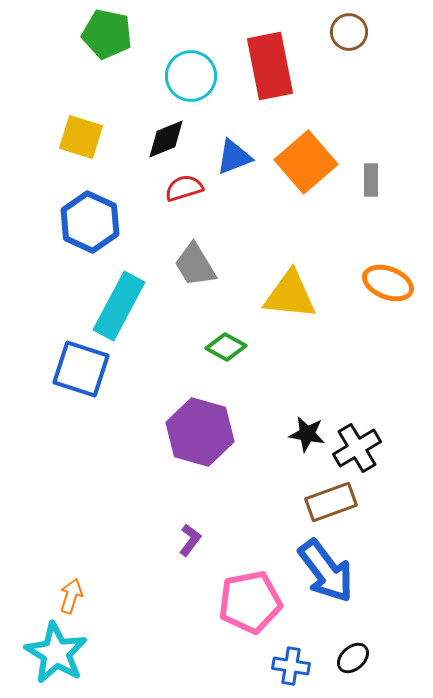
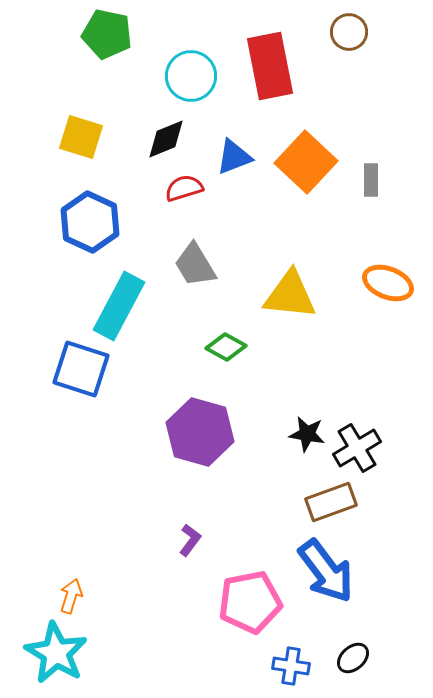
orange square: rotated 6 degrees counterclockwise
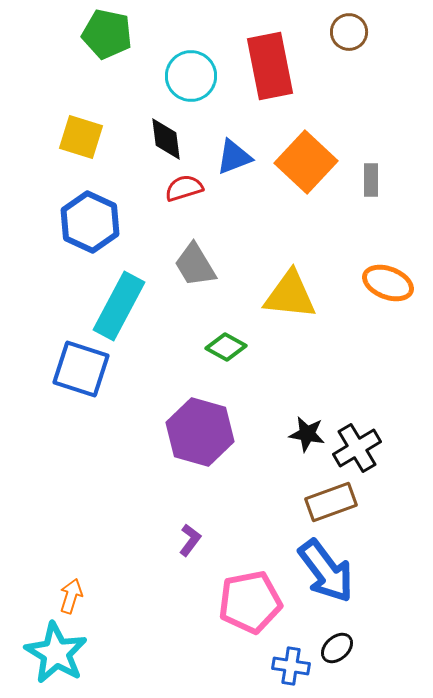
black diamond: rotated 75 degrees counterclockwise
black ellipse: moved 16 px left, 10 px up
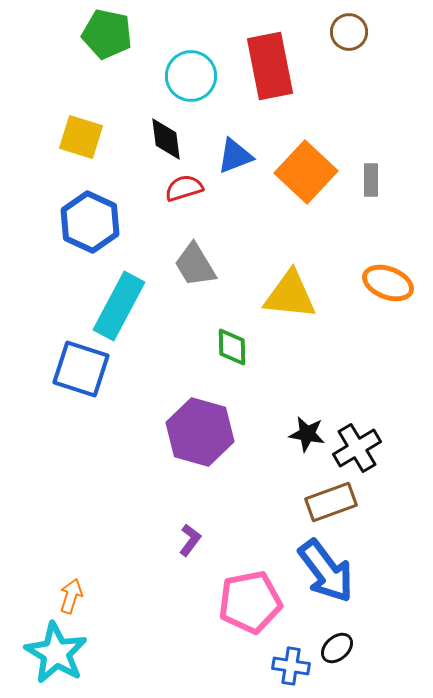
blue triangle: moved 1 px right, 1 px up
orange square: moved 10 px down
green diamond: moved 6 px right; rotated 60 degrees clockwise
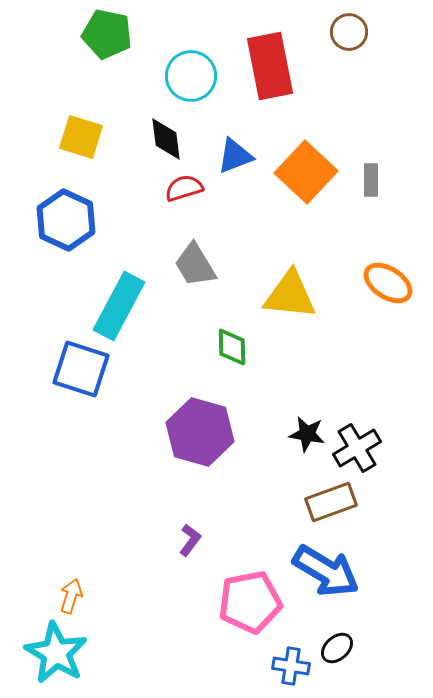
blue hexagon: moved 24 px left, 2 px up
orange ellipse: rotated 12 degrees clockwise
blue arrow: rotated 22 degrees counterclockwise
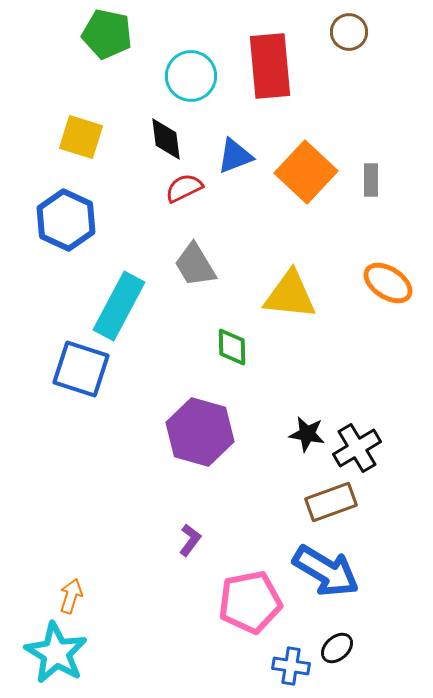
red rectangle: rotated 6 degrees clockwise
red semicircle: rotated 9 degrees counterclockwise
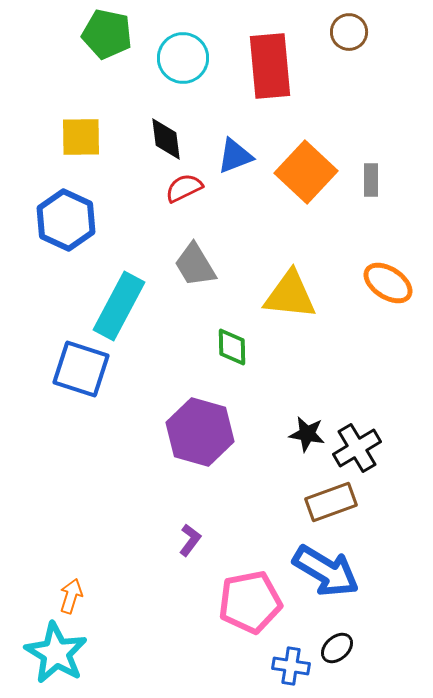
cyan circle: moved 8 px left, 18 px up
yellow square: rotated 18 degrees counterclockwise
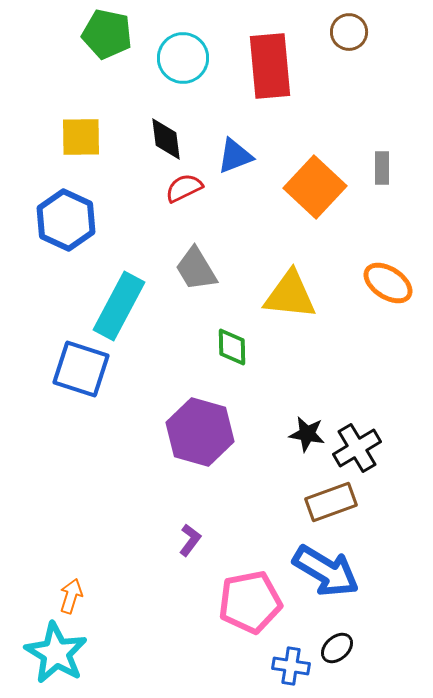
orange square: moved 9 px right, 15 px down
gray rectangle: moved 11 px right, 12 px up
gray trapezoid: moved 1 px right, 4 px down
